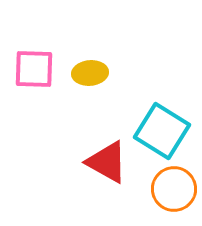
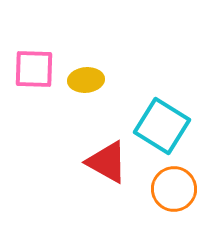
yellow ellipse: moved 4 px left, 7 px down
cyan square: moved 5 px up
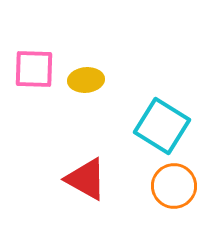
red triangle: moved 21 px left, 17 px down
orange circle: moved 3 px up
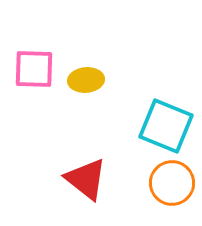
cyan square: moved 4 px right; rotated 10 degrees counterclockwise
red triangle: rotated 9 degrees clockwise
orange circle: moved 2 px left, 3 px up
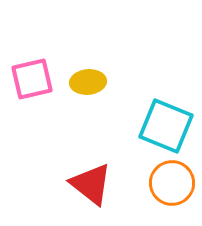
pink square: moved 2 px left, 10 px down; rotated 15 degrees counterclockwise
yellow ellipse: moved 2 px right, 2 px down
red triangle: moved 5 px right, 5 px down
